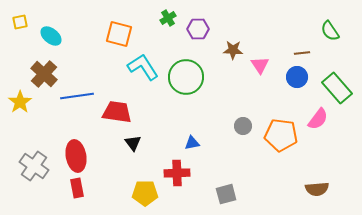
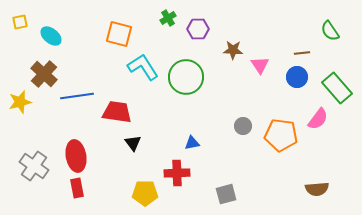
yellow star: rotated 20 degrees clockwise
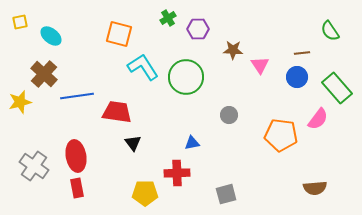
gray circle: moved 14 px left, 11 px up
brown semicircle: moved 2 px left, 1 px up
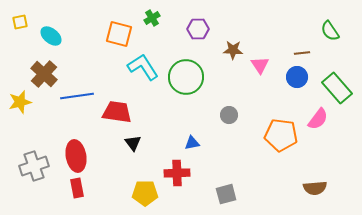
green cross: moved 16 px left
gray cross: rotated 36 degrees clockwise
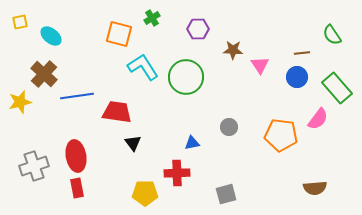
green semicircle: moved 2 px right, 4 px down
gray circle: moved 12 px down
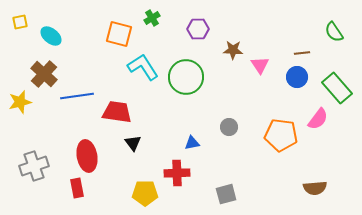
green semicircle: moved 2 px right, 3 px up
red ellipse: moved 11 px right
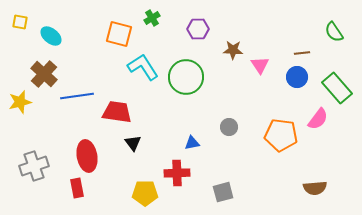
yellow square: rotated 21 degrees clockwise
gray square: moved 3 px left, 2 px up
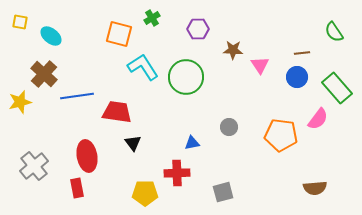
gray cross: rotated 20 degrees counterclockwise
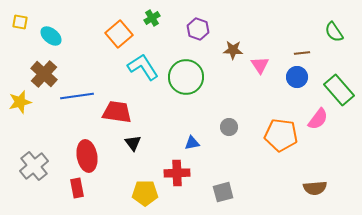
purple hexagon: rotated 20 degrees clockwise
orange square: rotated 36 degrees clockwise
green rectangle: moved 2 px right, 2 px down
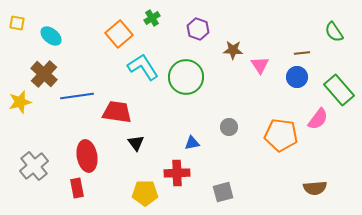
yellow square: moved 3 px left, 1 px down
black triangle: moved 3 px right
